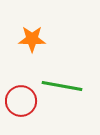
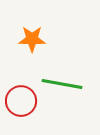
green line: moved 2 px up
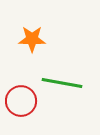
green line: moved 1 px up
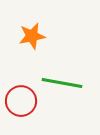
orange star: moved 3 px up; rotated 12 degrees counterclockwise
